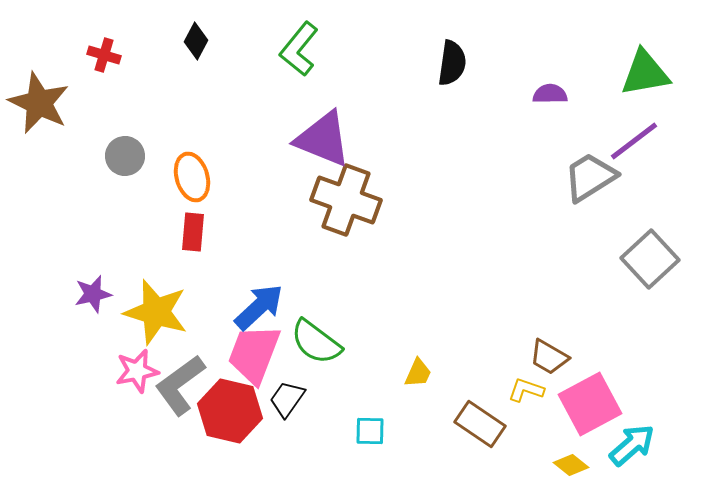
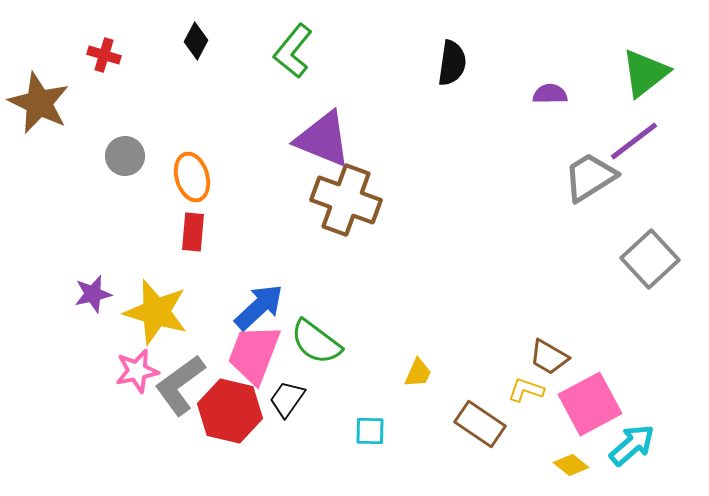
green L-shape: moved 6 px left, 2 px down
green triangle: rotated 28 degrees counterclockwise
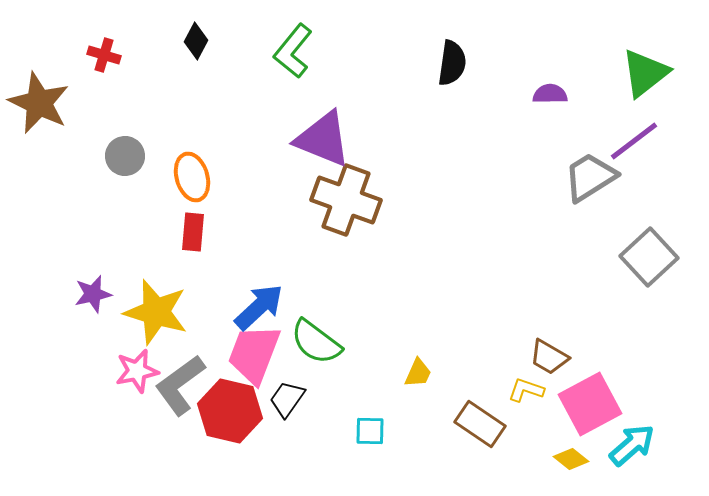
gray square: moved 1 px left, 2 px up
yellow diamond: moved 6 px up
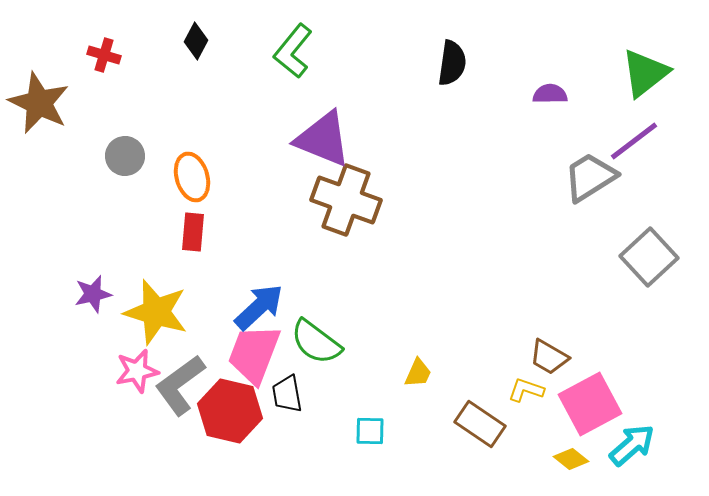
black trapezoid: moved 5 px up; rotated 45 degrees counterclockwise
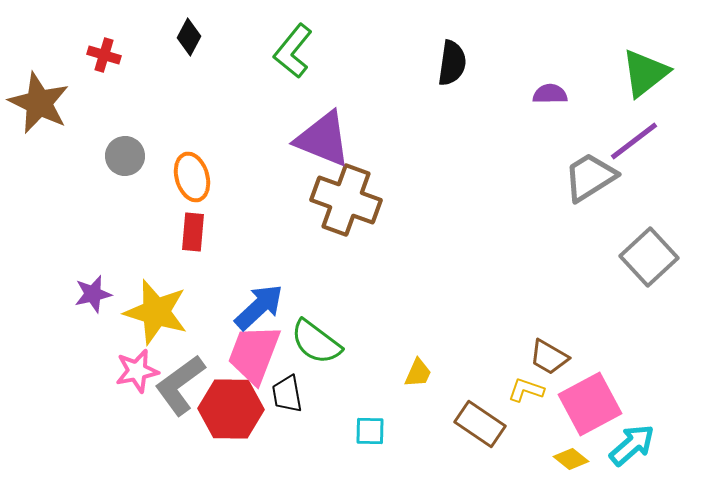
black diamond: moved 7 px left, 4 px up
red hexagon: moved 1 px right, 2 px up; rotated 12 degrees counterclockwise
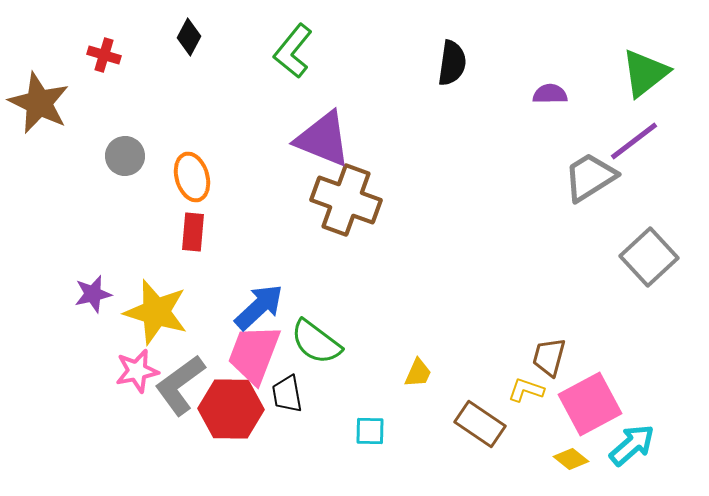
brown trapezoid: rotated 75 degrees clockwise
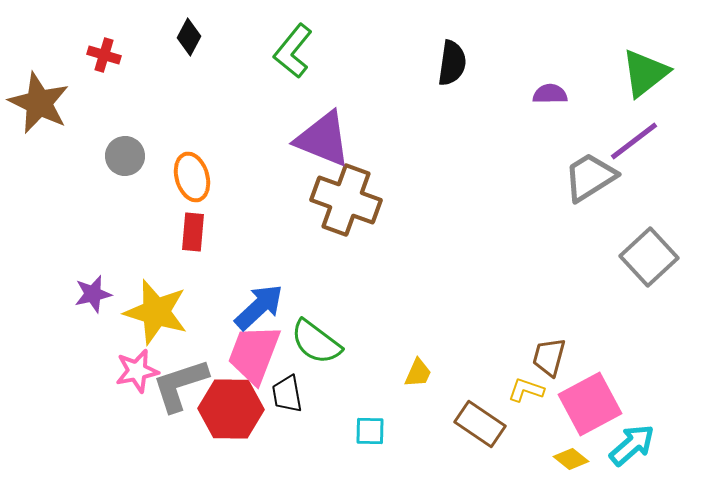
gray L-shape: rotated 18 degrees clockwise
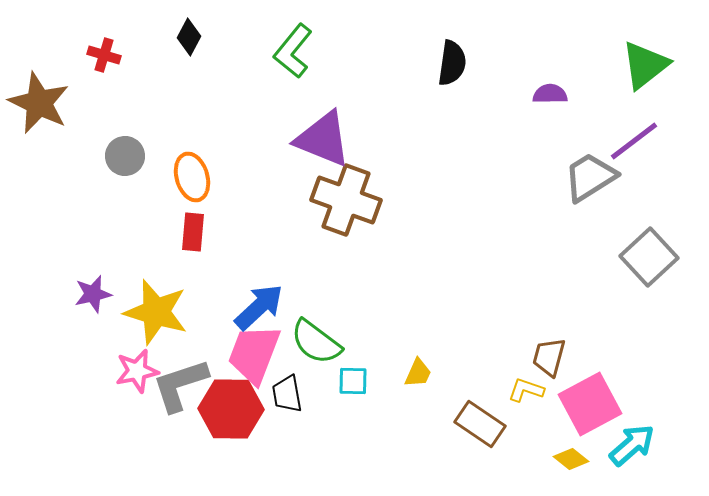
green triangle: moved 8 px up
cyan square: moved 17 px left, 50 px up
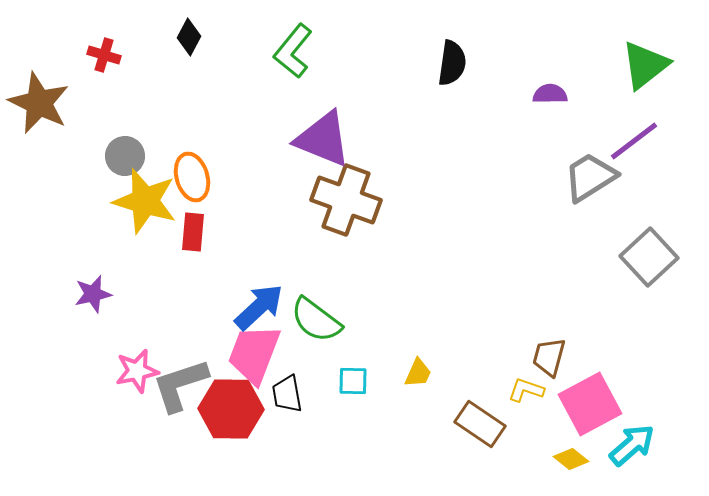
yellow star: moved 11 px left, 111 px up
green semicircle: moved 22 px up
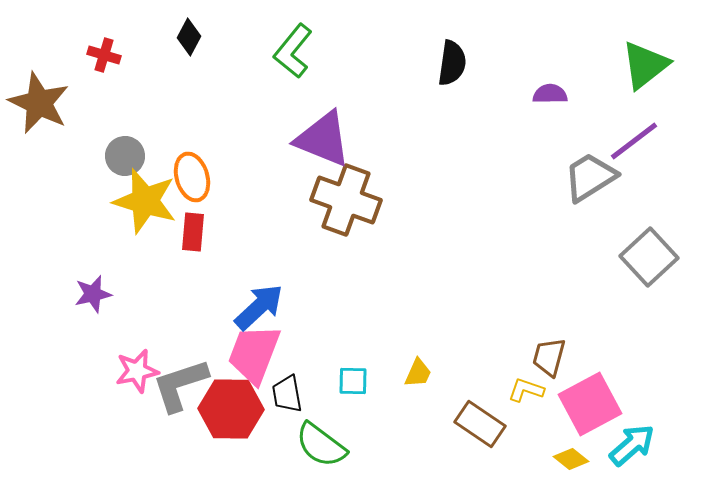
green semicircle: moved 5 px right, 125 px down
